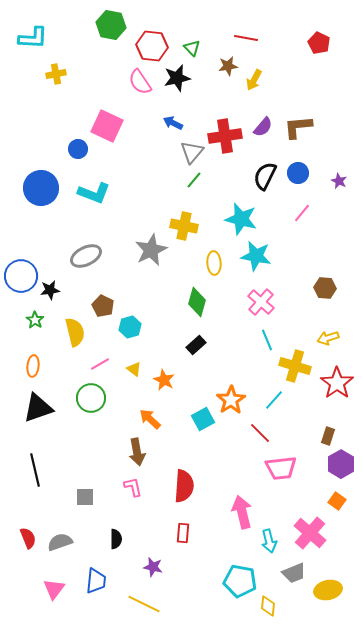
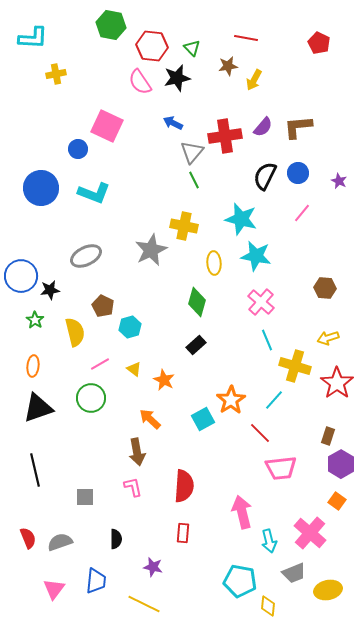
green line at (194, 180): rotated 66 degrees counterclockwise
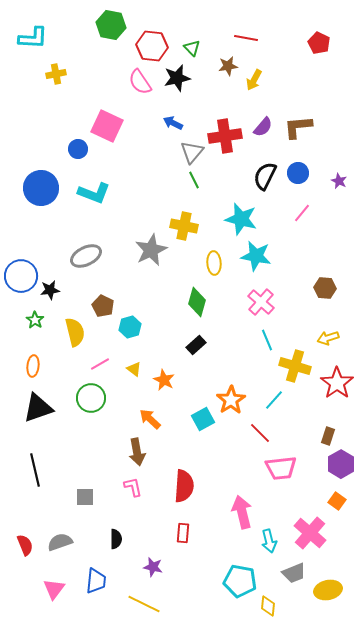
red semicircle at (28, 538): moved 3 px left, 7 px down
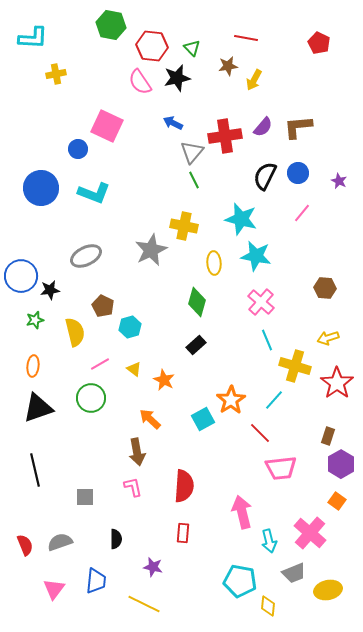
green star at (35, 320): rotated 24 degrees clockwise
